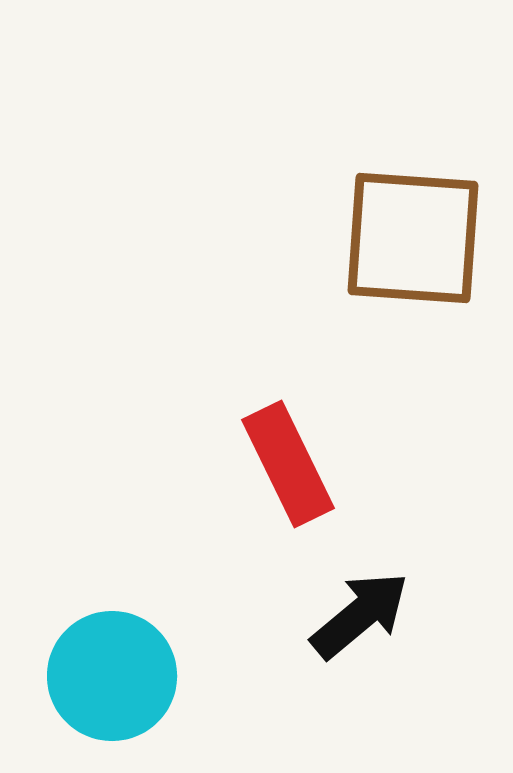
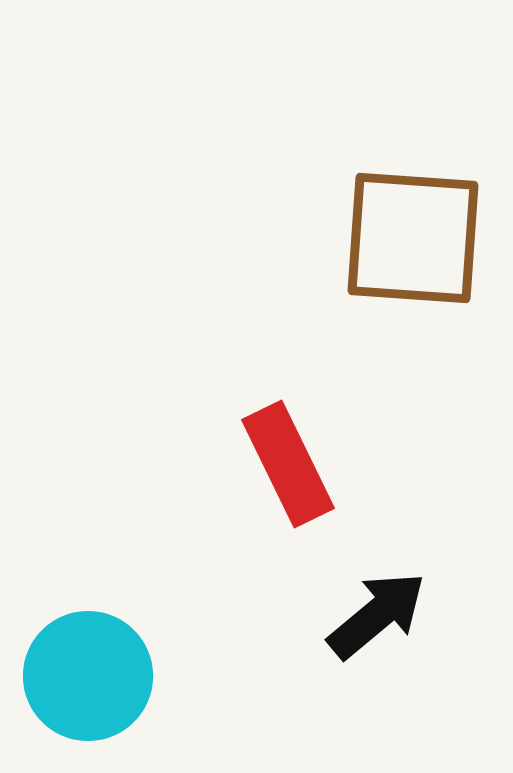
black arrow: moved 17 px right
cyan circle: moved 24 px left
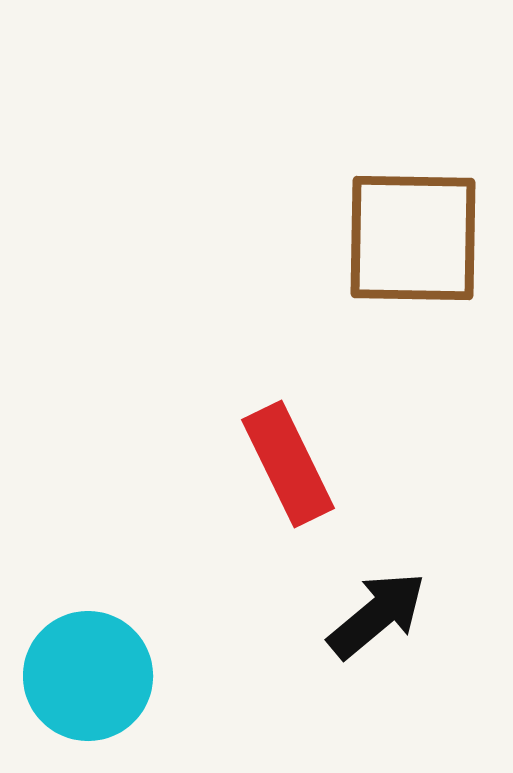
brown square: rotated 3 degrees counterclockwise
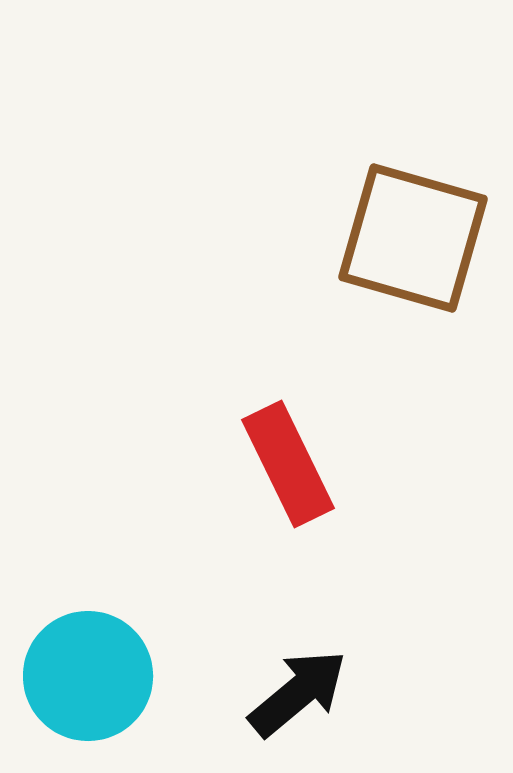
brown square: rotated 15 degrees clockwise
black arrow: moved 79 px left, 78 px down
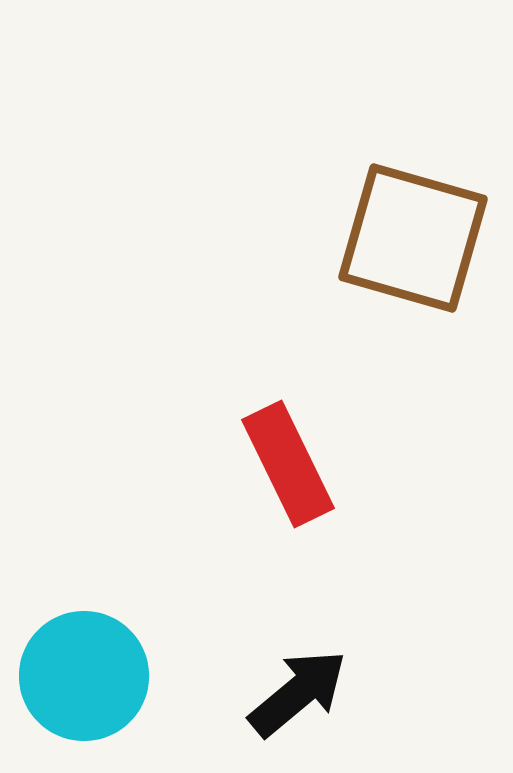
cyan circle: moved 4 px left
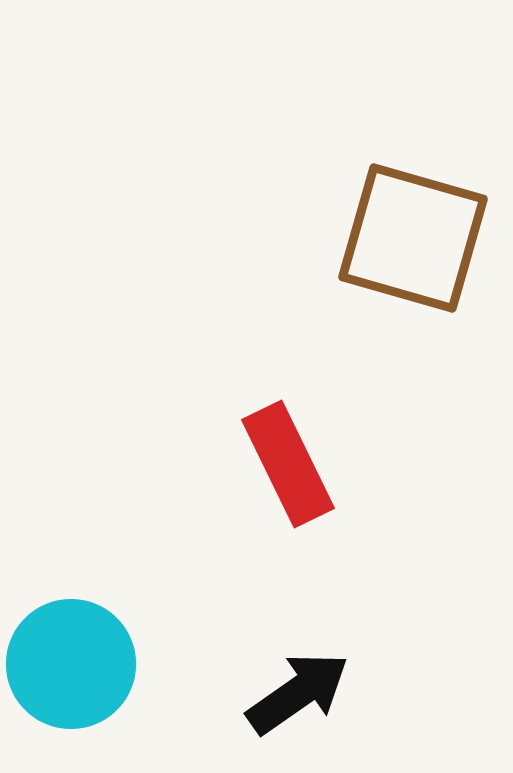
cyan circle: moved 13 px left, 12 px up
black arrow: rotated 5 degrees clockwise
